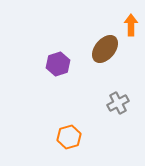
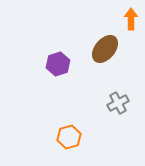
orange arrow: moved 6 px up
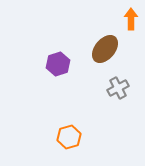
gray cross: moved 15 px up
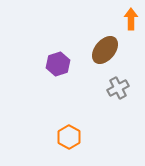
brown ellipse: moved 1 px down
orange hexagon: rotated 15 degrees counterclockwise
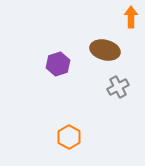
orange arrow: moved 2 px up
brown ellipse: rotated 64 degrees clockwise
gray cross: moved 1 px up
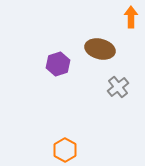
brown ellipse: moved 5 px left, 1 px up
gray cross: rotated 10 degrees counterclockwise
orange hexagon: moved 4 px left, 13 px down
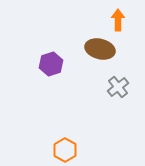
orange arrow: moved 13 px left, 3 px down
purple hexagon: moved 7 px left
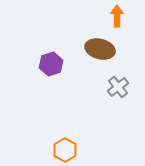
orange arrow: moved 1 px left, 4 px up
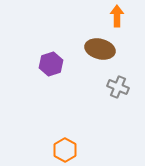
gray cross: rotated 30 degrees counterclockwise
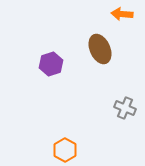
orange arrow: moved 5 px right, 2 px up; rotated 85 degrees counterclockwise
brown ellipse: rotated 52 degrees clockwise
gray cross: moved 7 px right, 21 px down
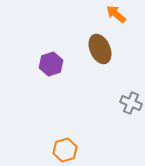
orange arrow: moved 6 px left; rotated 35 degrees clockwise
gray cross: moved 6 px right, 5 px up
orange hexagon: rotated 15 degrees clockwise
